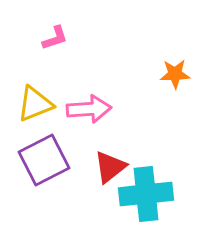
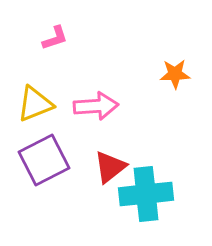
pink arrow: moved 7 px right, 3 px up
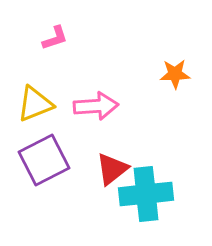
red triangle: moved 2 px right, 2 px down
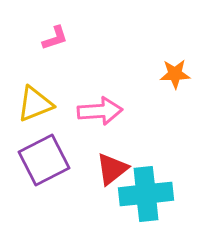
pink arrow: moved 4 px right, 5 px down
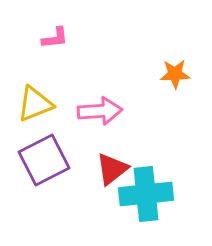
pink L-shape: rotated 12 degrees clockwise
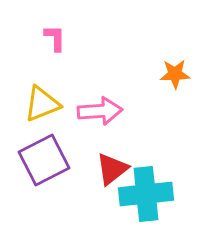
pink L-shape: rotated 84 degrees counterclockwise
yellow triangle: moved 7 px right
